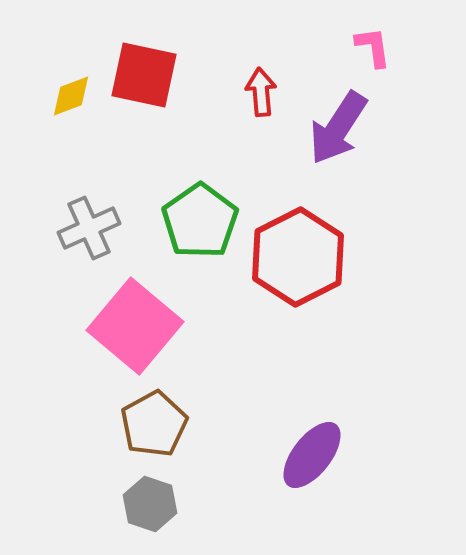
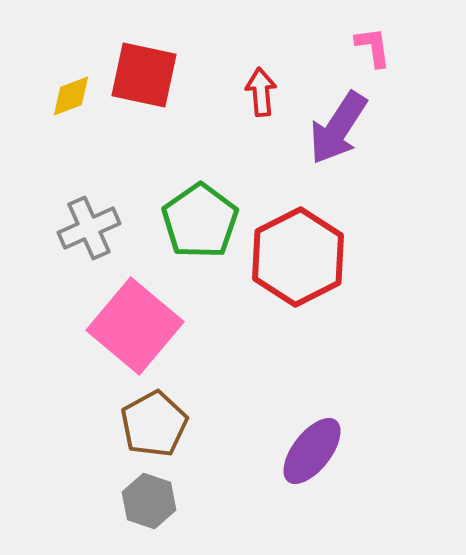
purple ellipse: moved 4 px up
gray hexagon: moved 1 px left, 3 px up
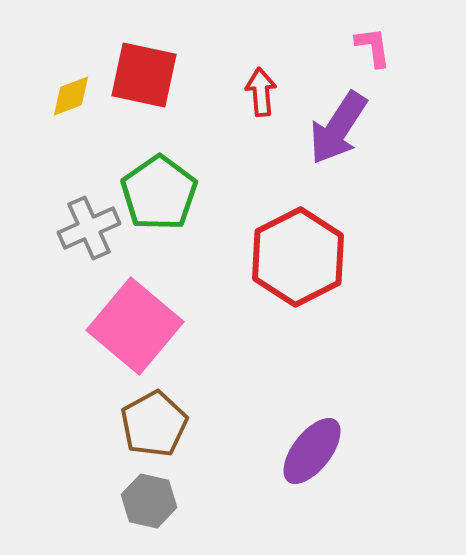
green pentagon: moved 41 px left, 28 px up
gray hexagon: rotated 6 degrees counterclockwise
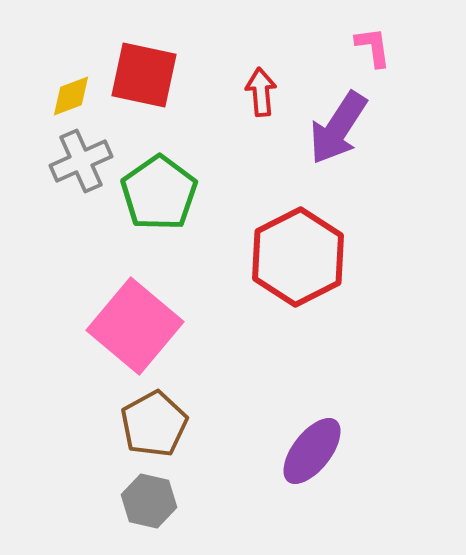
gray cross: moved 8 px left, 67 px up
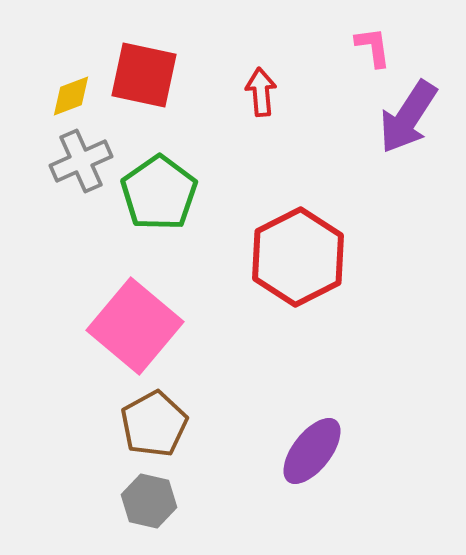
purple arrow: moved 70 px right, 11 px up
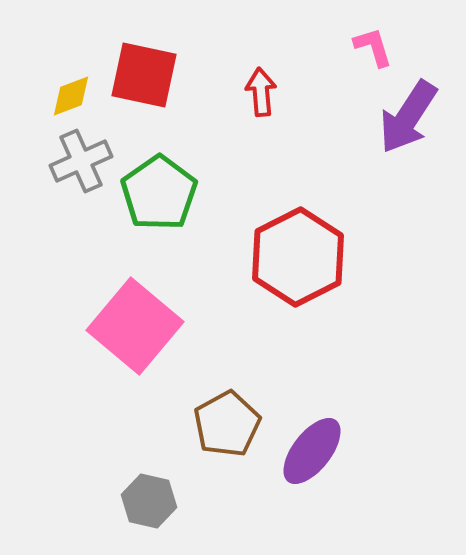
pink L-shape: rotated 9 degrees counterclockwise
brown pentagon: moved 73 px right
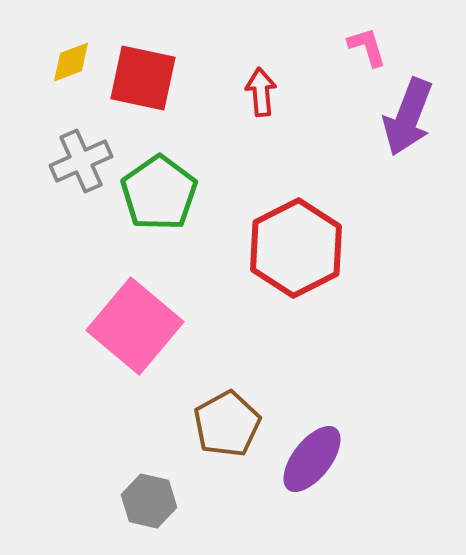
pink L-shape: moved 6 px left
red square: moved 1 px left, 3 px down
yellow diamond: moved 34 px up
purple arrow: rotated 12 degrees counterclockwise
red hexagon: moved 2 px left, 9 px up
purple ellipse: moved 8 px down
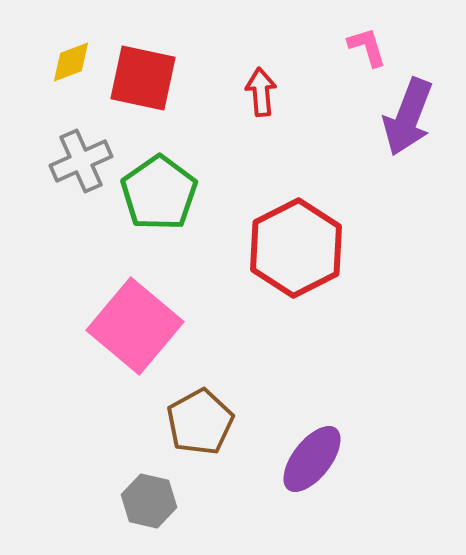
brown pentagon: moved 27 px left, 2 px up
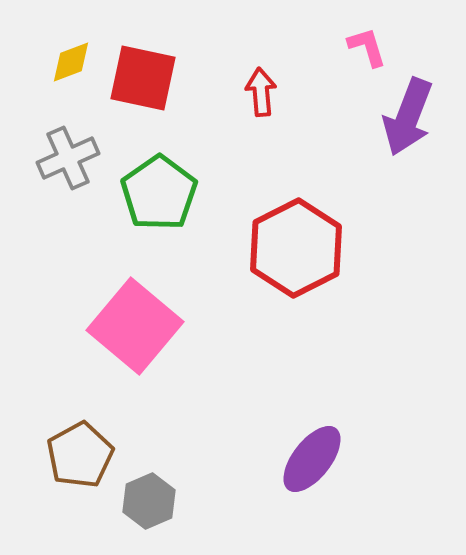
gray cross: moved 13 px left, 3 px up
brown pentagon: moved 120 px left, 33 px down
gray hexagon: rotated 24 degrees clockwise
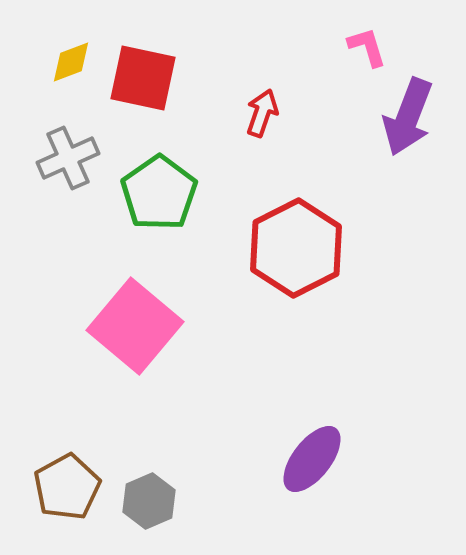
red arrow: moved 1 px right, 21 px down; rotated 24 degrees clockwise
brown pentagon: moved 13 px left, 32 px down
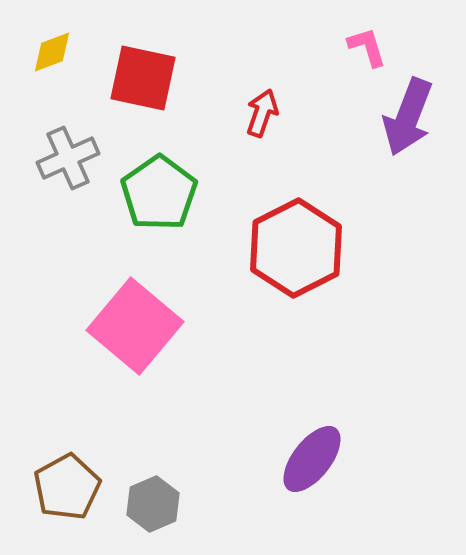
yellow diamond: moved 19 px left, 10 px up
gray hexagon: moved 4 px right, 3 px down
